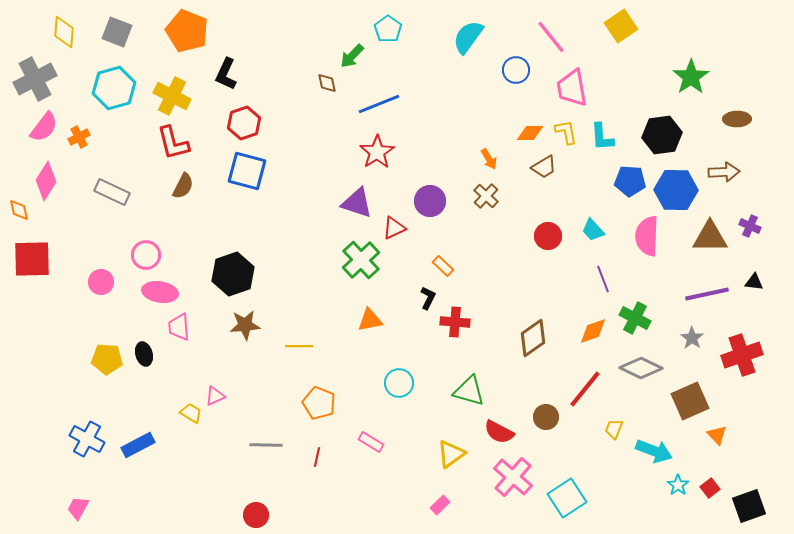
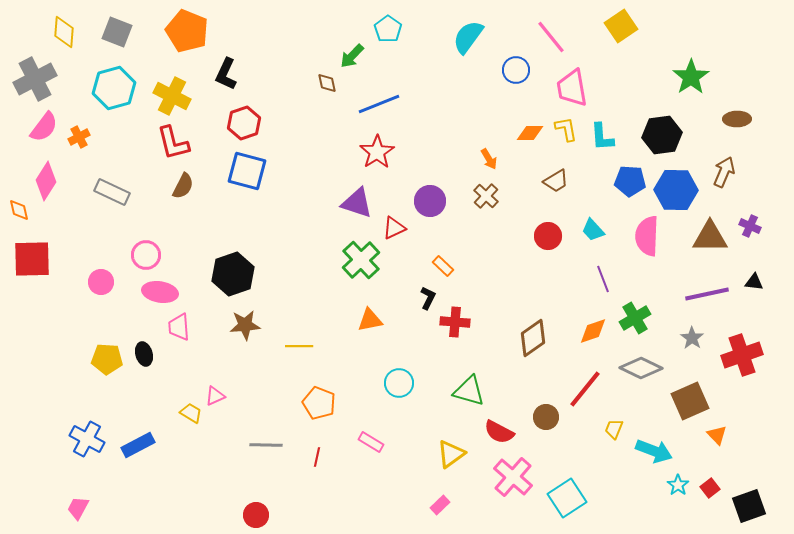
yellow L-shape at (566, 132): moved 3 px up
brown trapezoid at (544, 167): moved 12 px right, 14 px down
brown arrow at (724, 172): rotated 64 degrees counterclockwise
green cross at (635, 318): rotated 32 degrees clockwise
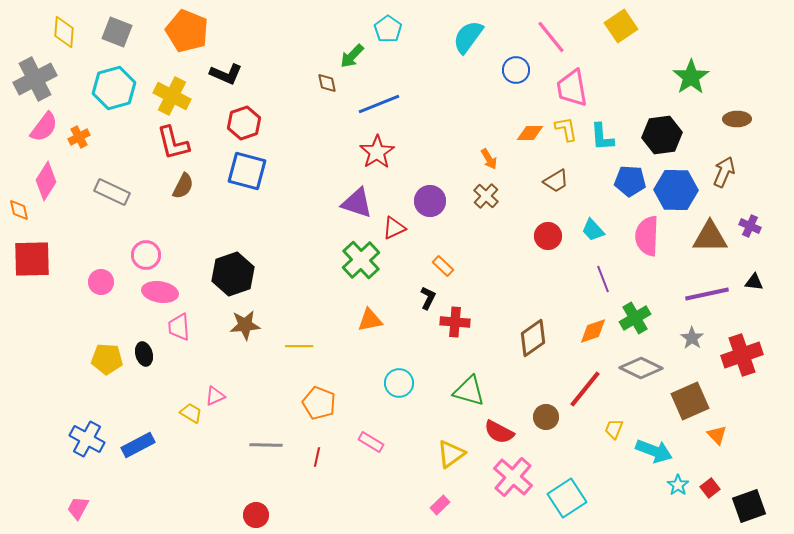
black L-shape at (226, 74): rotated 92 degrees counterclockwise
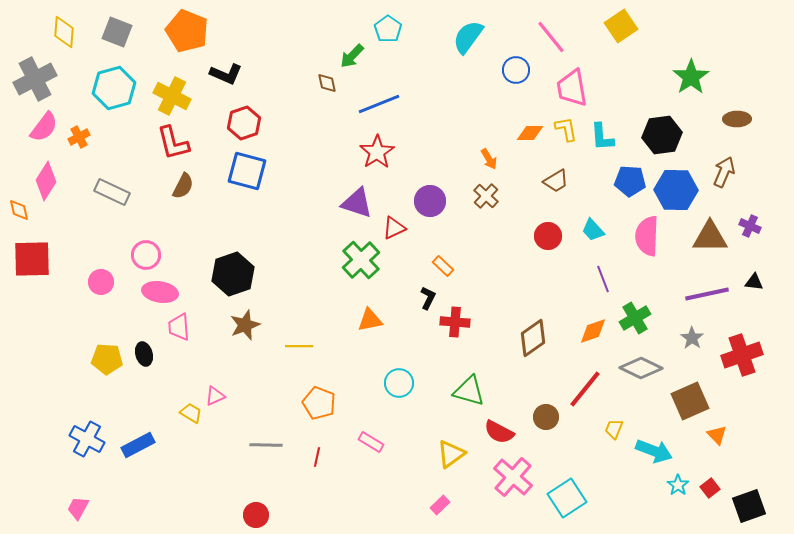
brown star at (245, 325): rotated 16 degrees counterclockwise
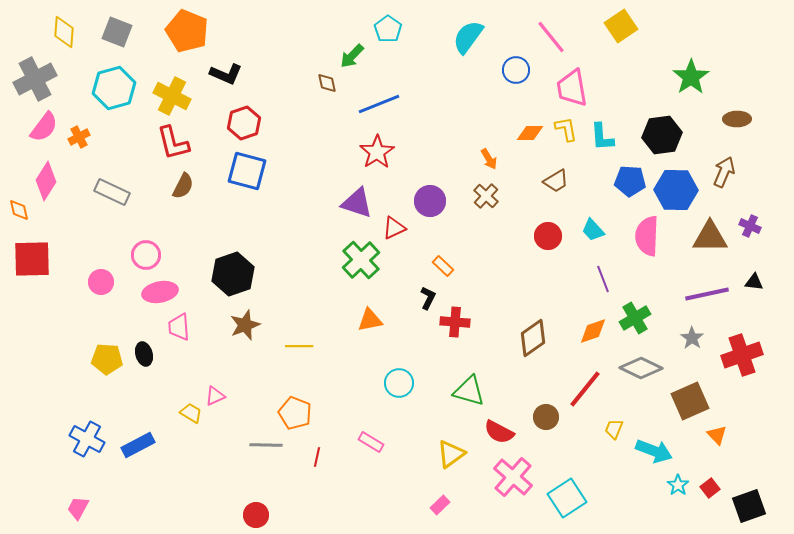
pink ellipse at (160, 292): rotated 20 degrees counterclockwise
orange pentagon at (319, 403): moved 24 px left, 10 px down
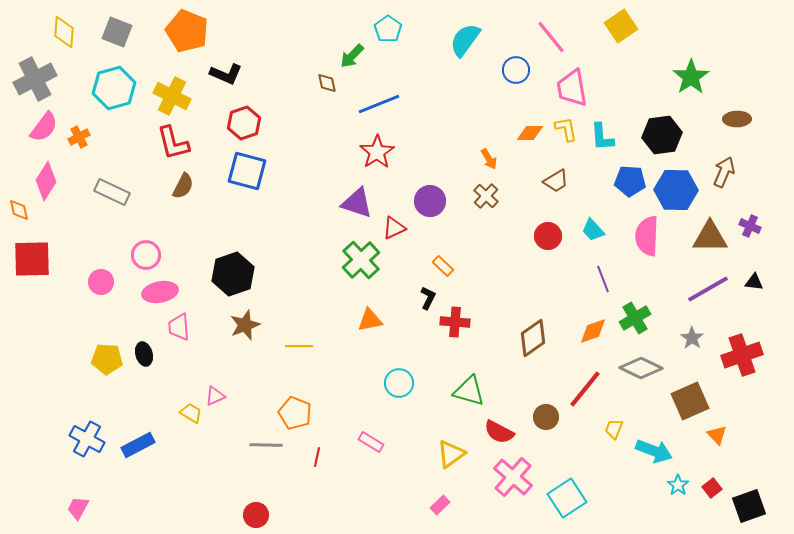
cyan semicircle at (468, 37): moved 3 px left, 3 px down
purple line at (707, 294): moved 1 px right, 5 px up; rotated 18 degrees counterclockwise
red square at (710, 488): moved 2 px right
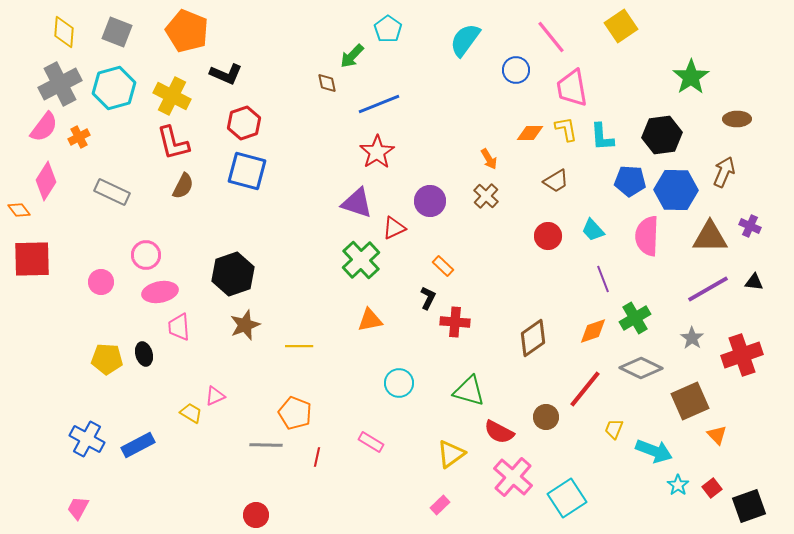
gray cross at (35, 79): moved 25 px right, 5 px down
orange diamond at (19, 210): rotated 25 degrees counterclockwise
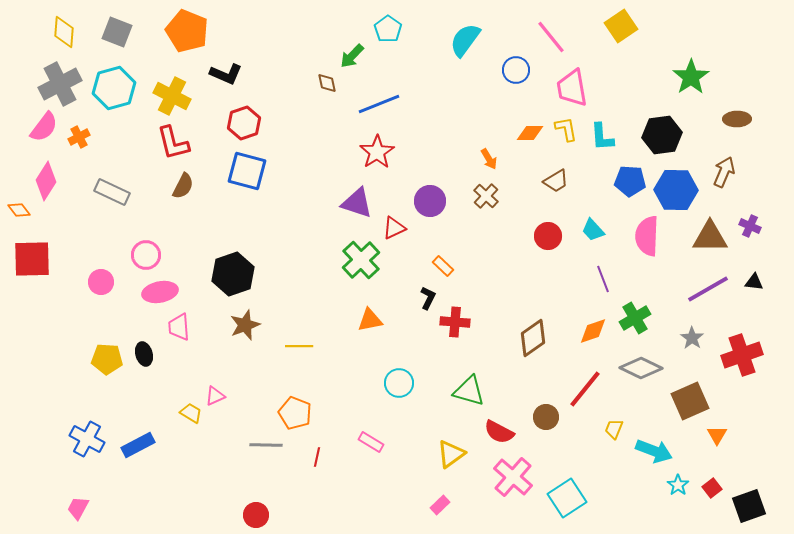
orange triangle at (717, 435): rotated 15 degrees clockwise
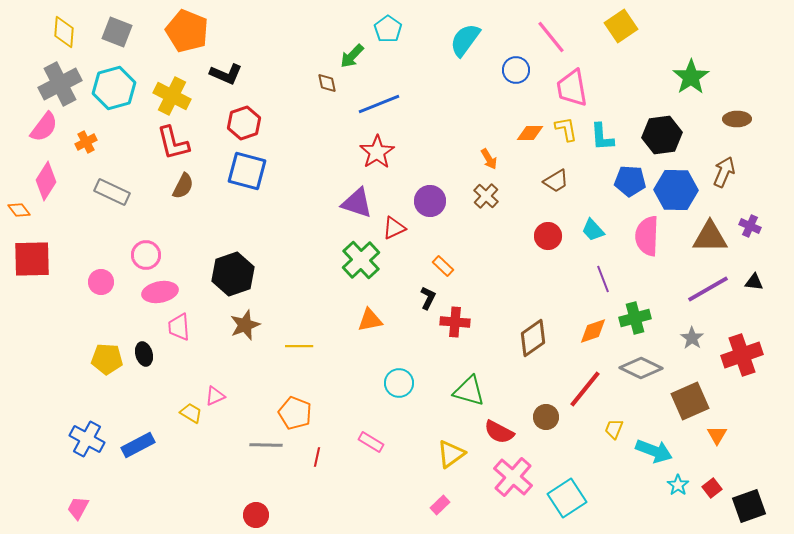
orange cross at (79, 137): moved 7 px right, 5 px down
green cross at (635, 318): rotated 16 degrees clockwise
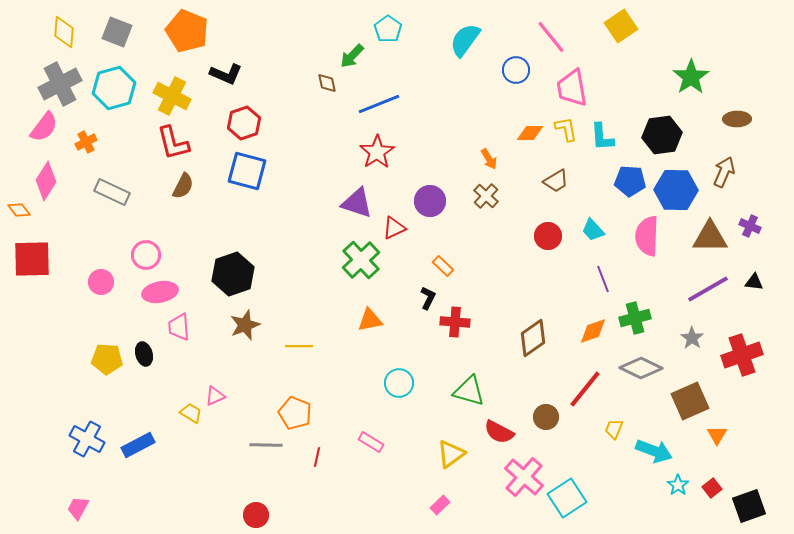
pink cross at (513, 477): moved 11 px right
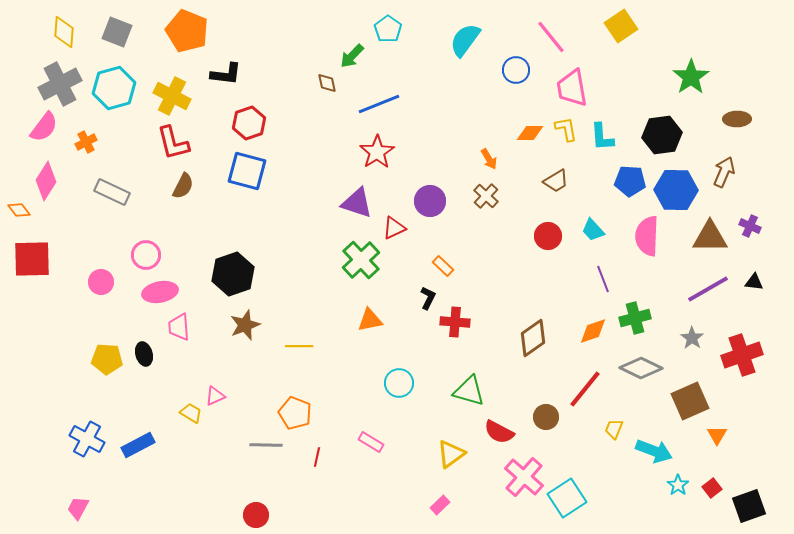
black L-shape at (226, 74): rotated 16 degrees counterclockwise
red hexagon at (244, 123): moved 5 px right
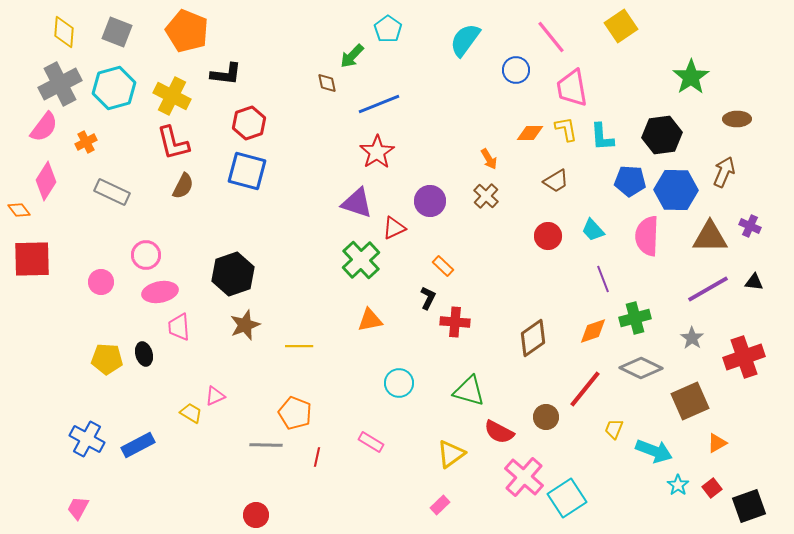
red cross at (742, 355): moved 2 px right, 2 px down
orange triangle at (717, 435): moved 8 px down; rotated 30 degrees clockwise
